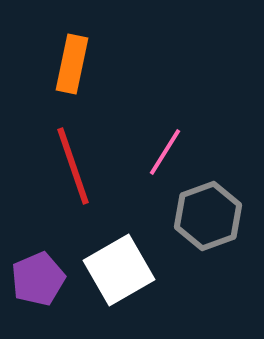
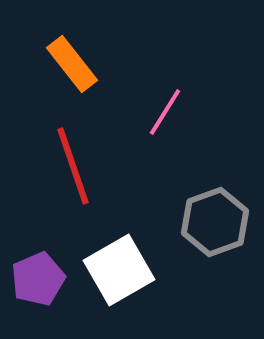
orange rectangle: rotated 50 degrees counterclockwise
pink line: moved 40 px up
gray hexagon: moved 7 px right, 6 px down
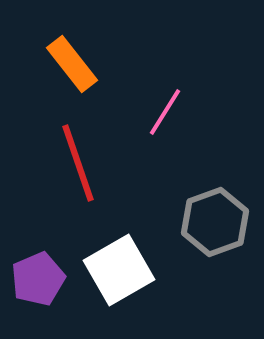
red line: moved 5 px right, 3 px up
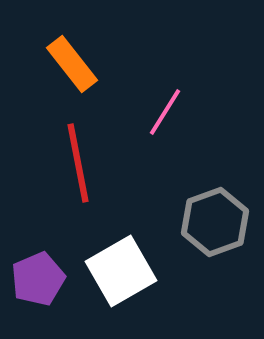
red line: rotated 8 degrees clockwise
white square: moved 2 px right, 1 px down
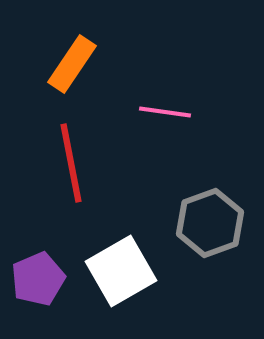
orange rectangle: rotated 72 degrees clockwise
pink line: rotated 66 degrees clockwise
red line: moved 7 px left
gray hexagon: moved 5 px left, 1 px down
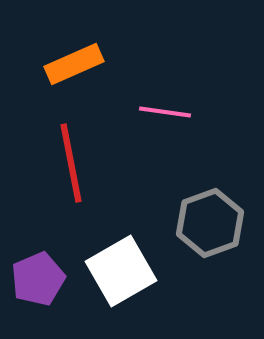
orange rectangle: moved 2 px right; rotated 32 degrees clockwise
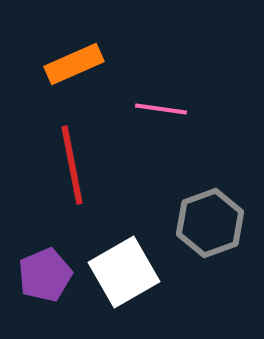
pink line: moved 4 px left, 3 px up
red line: moved 1 px right, 2 px down
white square: moved 3 px right, 1 px down
purple pentagon: moved 7 px right, 4 px up
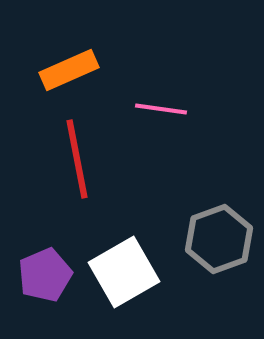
orange rectangle: moved 5 px left, 6 px down
red line: moved 5 px right, 6 px up
gray hexagon: moved 9 px right, 16 px down
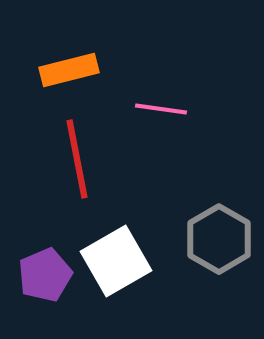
orange rectangle: rotated 10 degrees clockwise
gray hexagon: rotated 10 degrees counterclockwise
white square: moved 8 px left, 11 px up
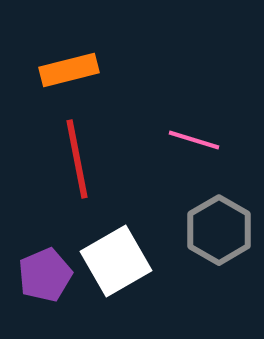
pink line: moved 33 px right, 31 px down; rotated 9 degrees clockwise
gray hexagon: moved 9 px up
